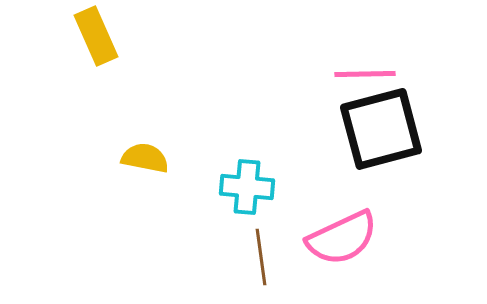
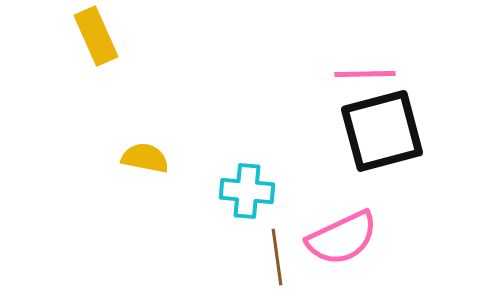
black square: moved 1 px right, 2 px down
cyan cross: moved 4 px down
brown line: moved 16 px right
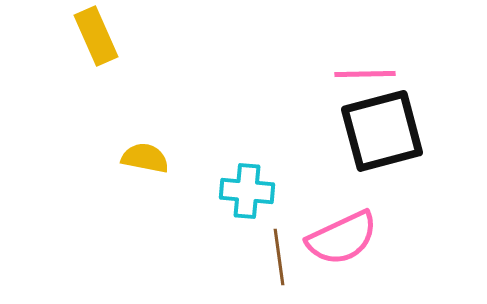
brown line: moved 2 px right
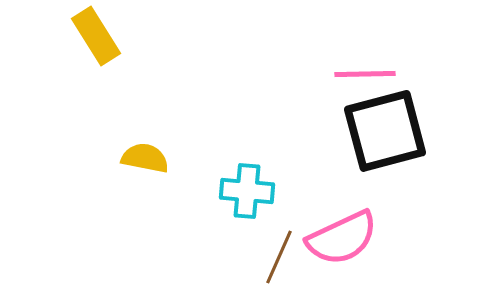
yellow rectangle: rotated 8 degrees counterclockwise
black square: moved 3 px right
brown line: rotated 32 degrees clockwise
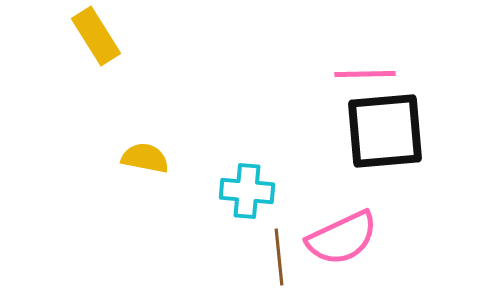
black square: rotated 10 degrees clockwise
brown line: rotated 30 degrees counterclockwise
